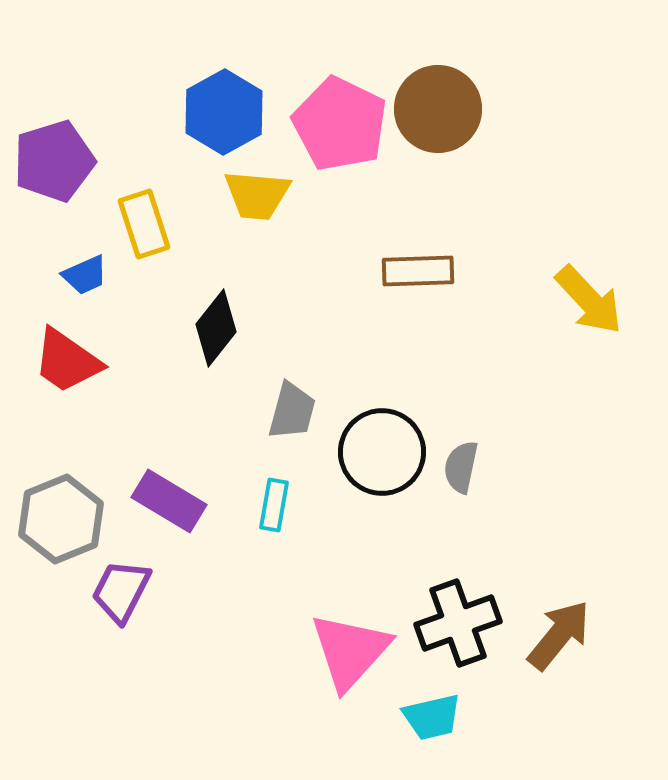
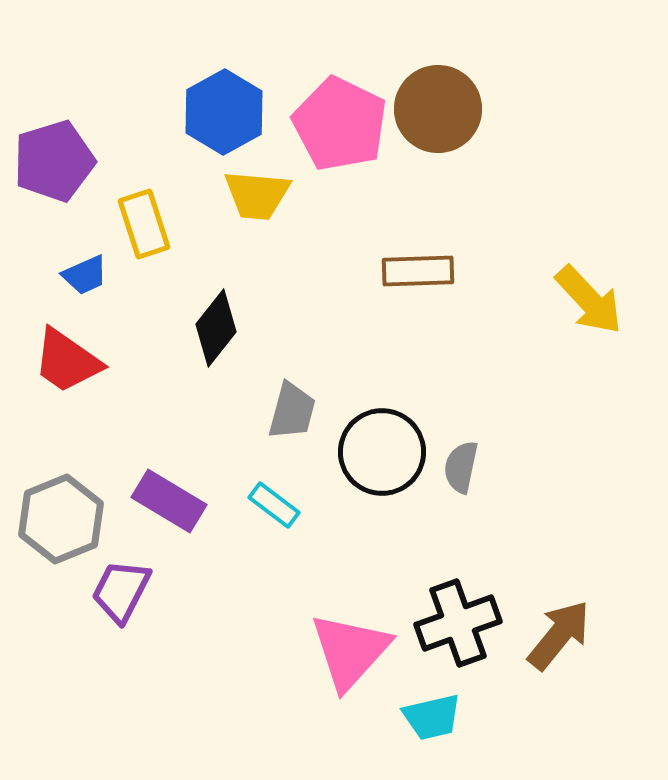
cyan rectangle: rotated 63 degrees counterclockwise
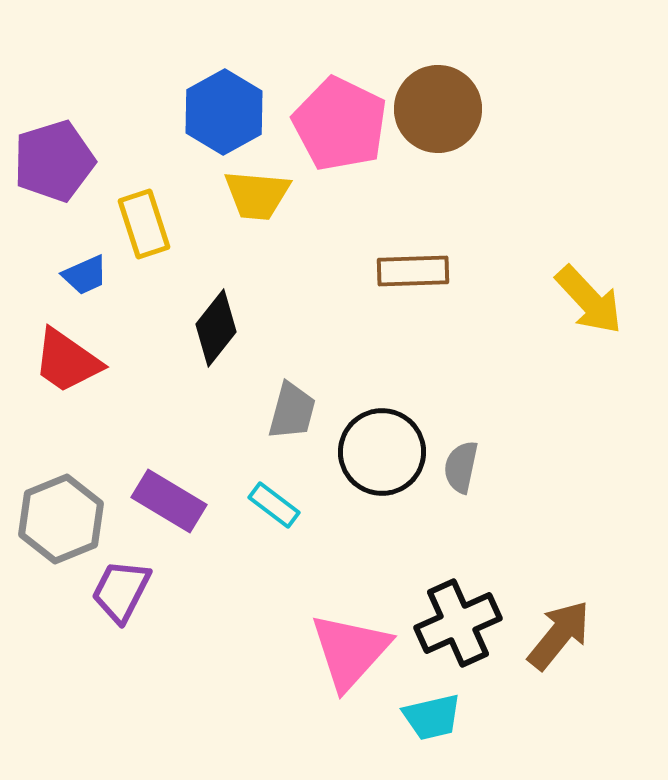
brown rectangle: moved 5 px left
black cross: rotated 4 degrees counterclockwise
